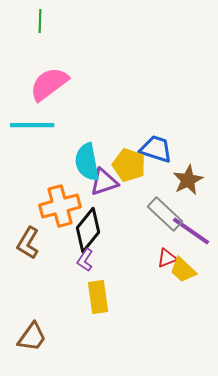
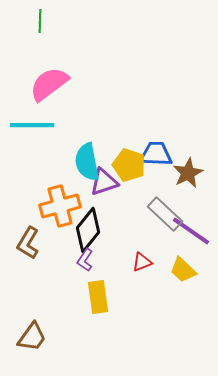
blue trapezoid: moved 5 px down; rotated 16 degrees counterclockwise
brown star: moved 7 px up
red triangle: moved 25 px left, 4 px down
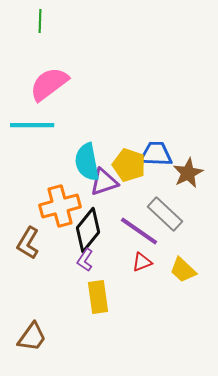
purple line: moved 52 px left
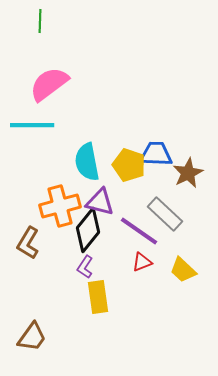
purple triangle: moved 4 px left, 20 px down; rotated 32 degrees clockwise
purple L-shape: moved 7 px down
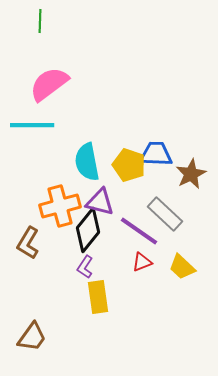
brown star: moved 3 px right, 1 px down
yellow trapezoid: moved 1 px left, 3 px up
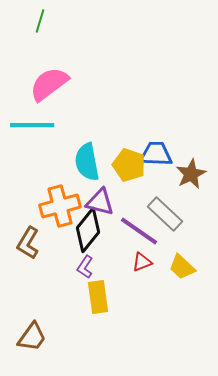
green line: rotated 15 degrees clockwise
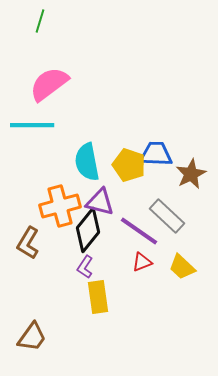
gray rectangle: moved 2 px right, 2 px down
